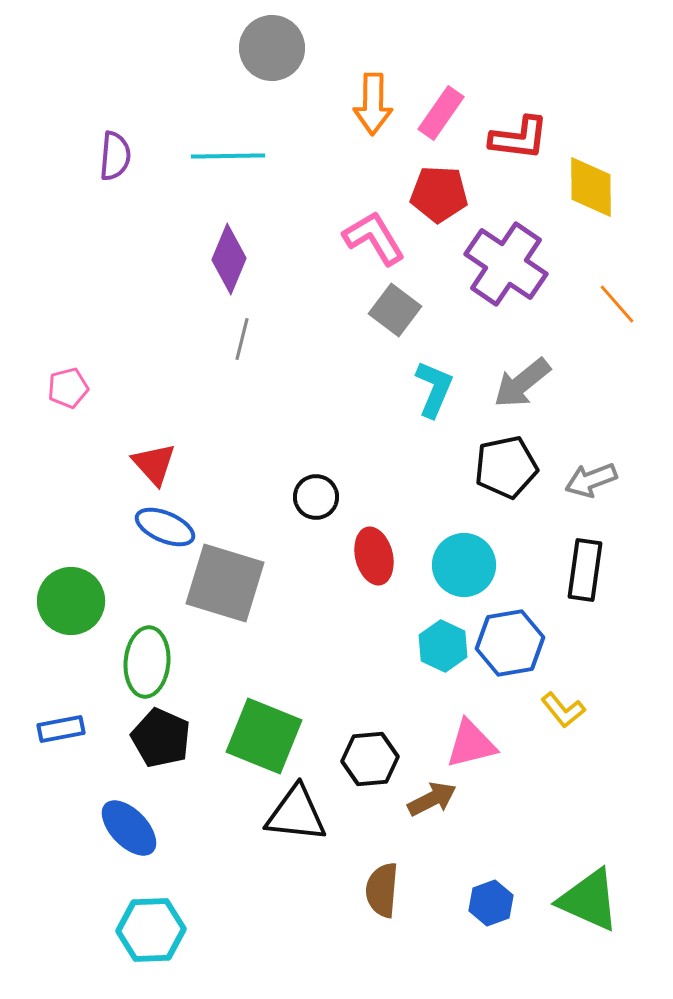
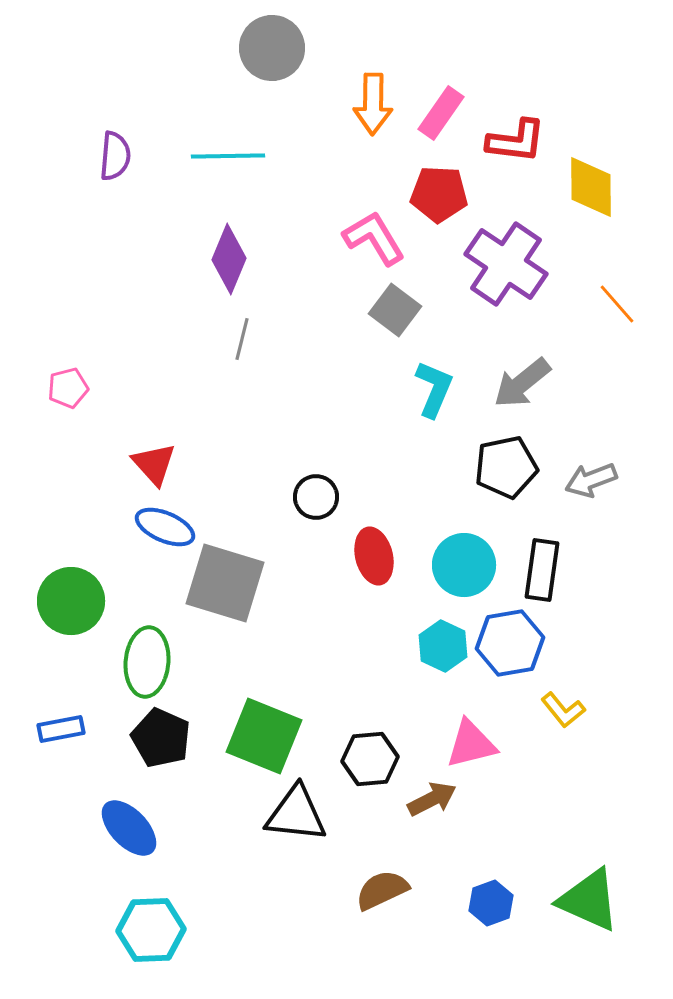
red L-shape at (519, 138): moved 3 px left, 3 px down
black rectangle at (585, 570): moved 43 px left
brown semicircle at (382, 890): rotated 60 degrees clockwise
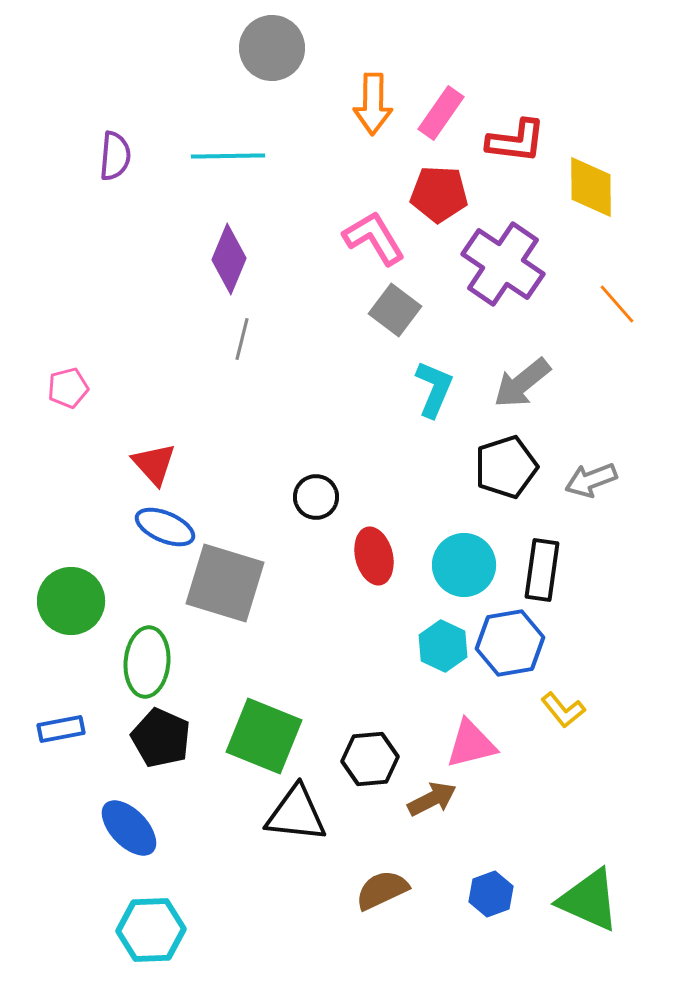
purple cross at (506, 264): moved 3 px left
black pentagon at (506, 467): rotated 6 degrees counterclockwise
blue hexagon at (491, 903): moved 9 px up
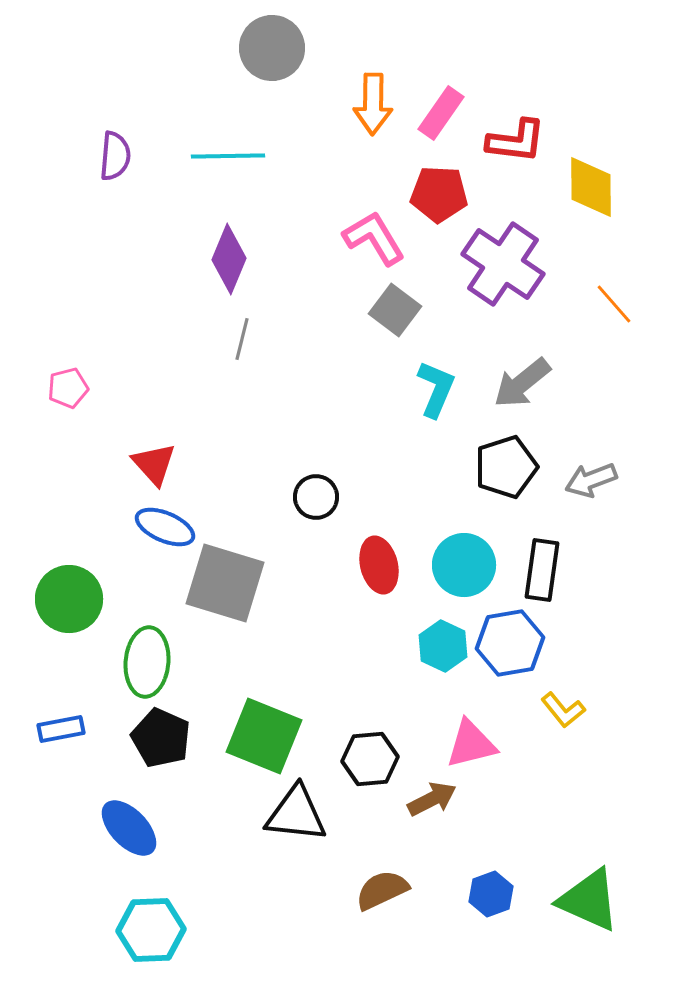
orange line at (617, 304): moved 3 px left
cyan L-shape at (434, 389): moved 2 px right
red ellipse at (374, 556): moved 5 px right, 9 px down
green circle at (71, 601): moved 2 px left, 2 px up
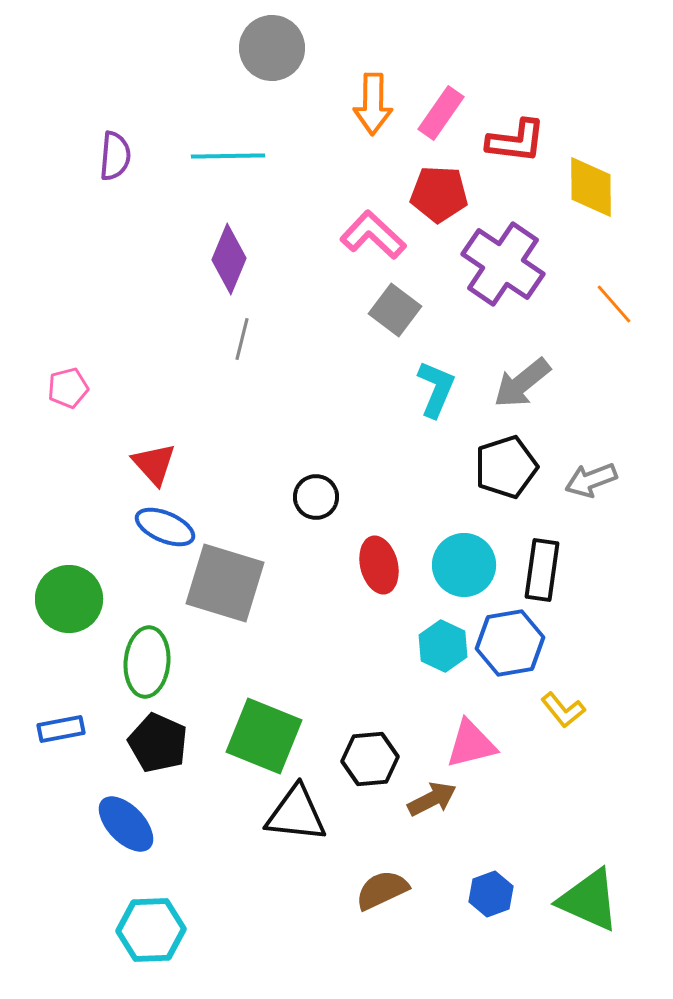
pink L-shape at (374, 238): moved 1 px left, 3 px up; rotated 16 degrees counterclockwise
black pentagon at (161, 738): moved 3 px left, 5 px down
blue ellipse at (129, 828): moved 3 px left, 4 px up
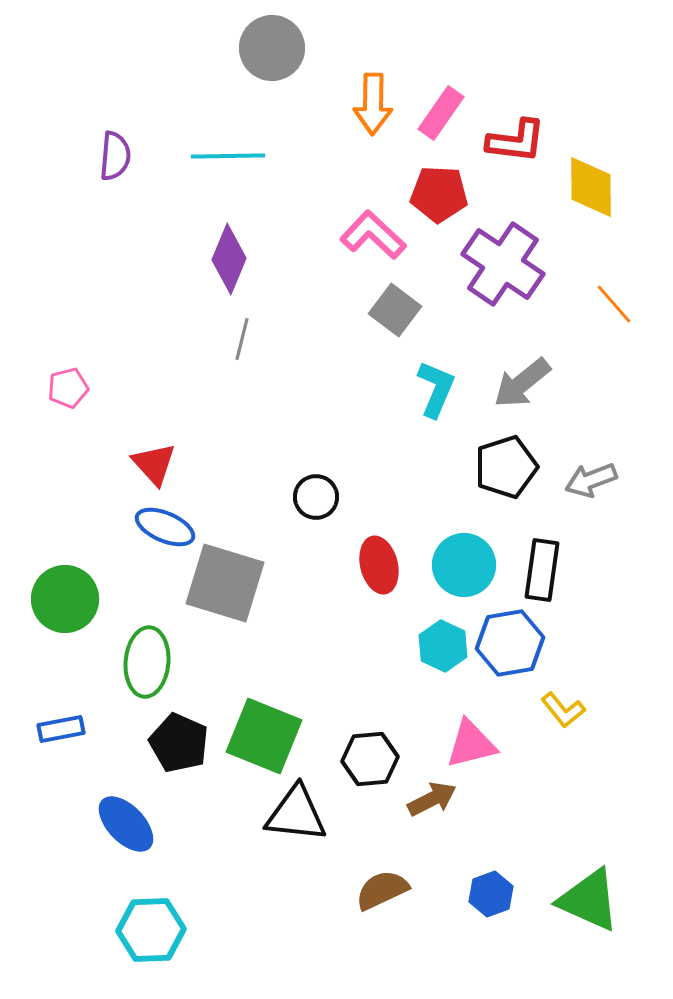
green circle at (69, 599): moved 4 px left
black pentagon at (158, 743): moved 21 px right
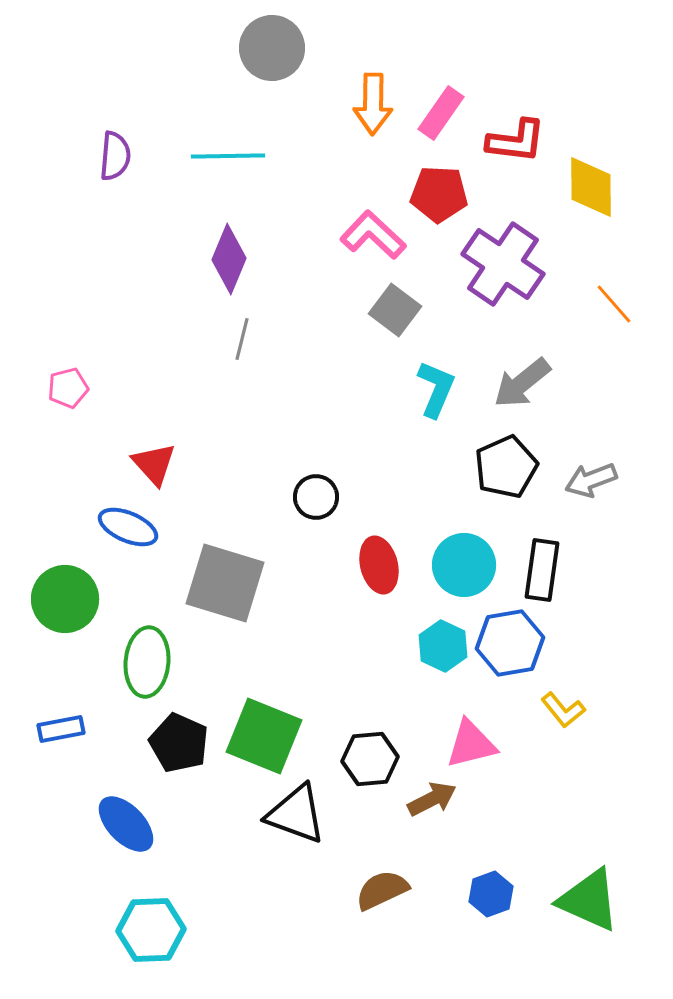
black pentagon at (506, 467): rotated 6 degrees counterclockwise
blue ellipse at (165, 527): moved 37 px left
black triangle at (296, 814): rotated 14 degrees clockwise
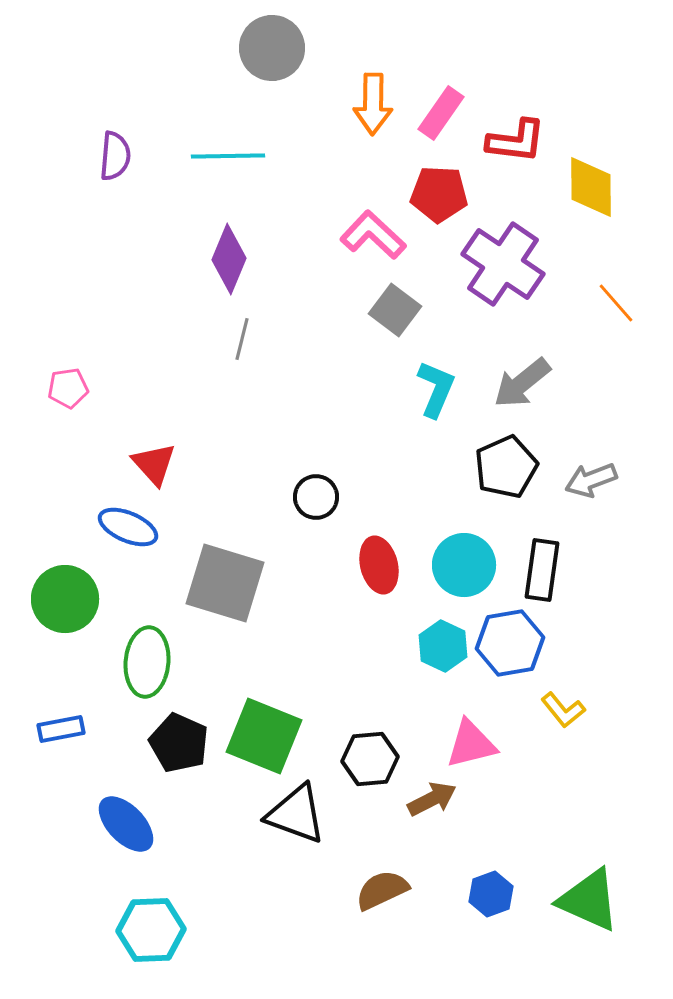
orange line at (614, 304): moved 2 px right, 1 px up
pink pentagon at (68, 388): rotated 6 degrees clockwise
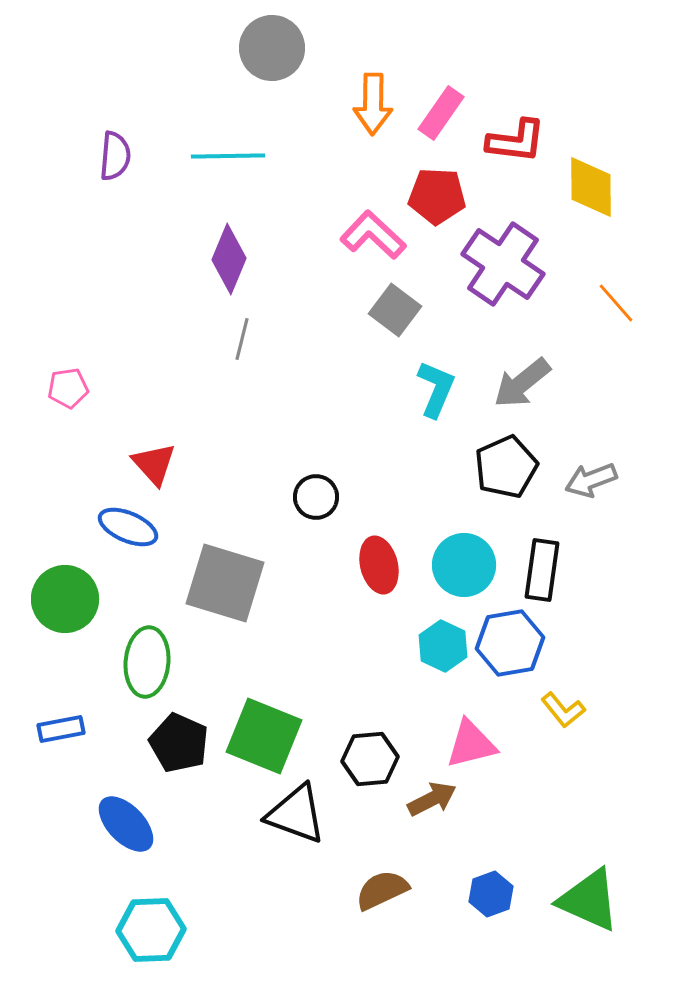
red pentagon at (439, 194): moved 2 px left, 2 px down
